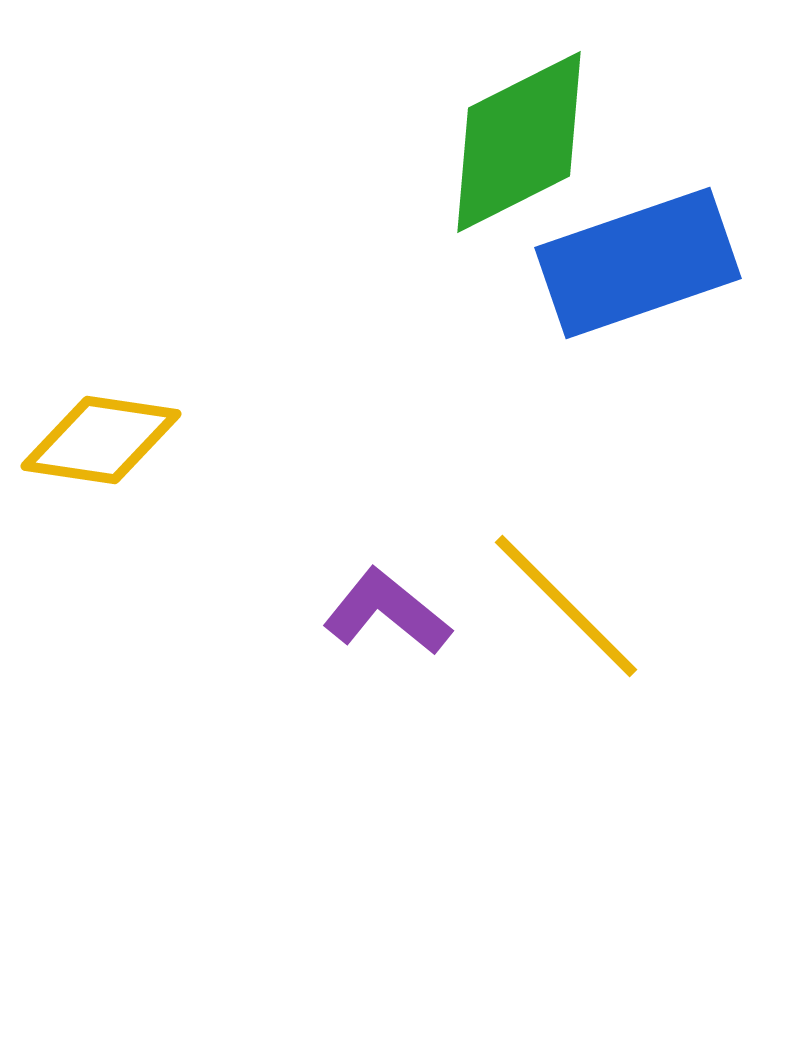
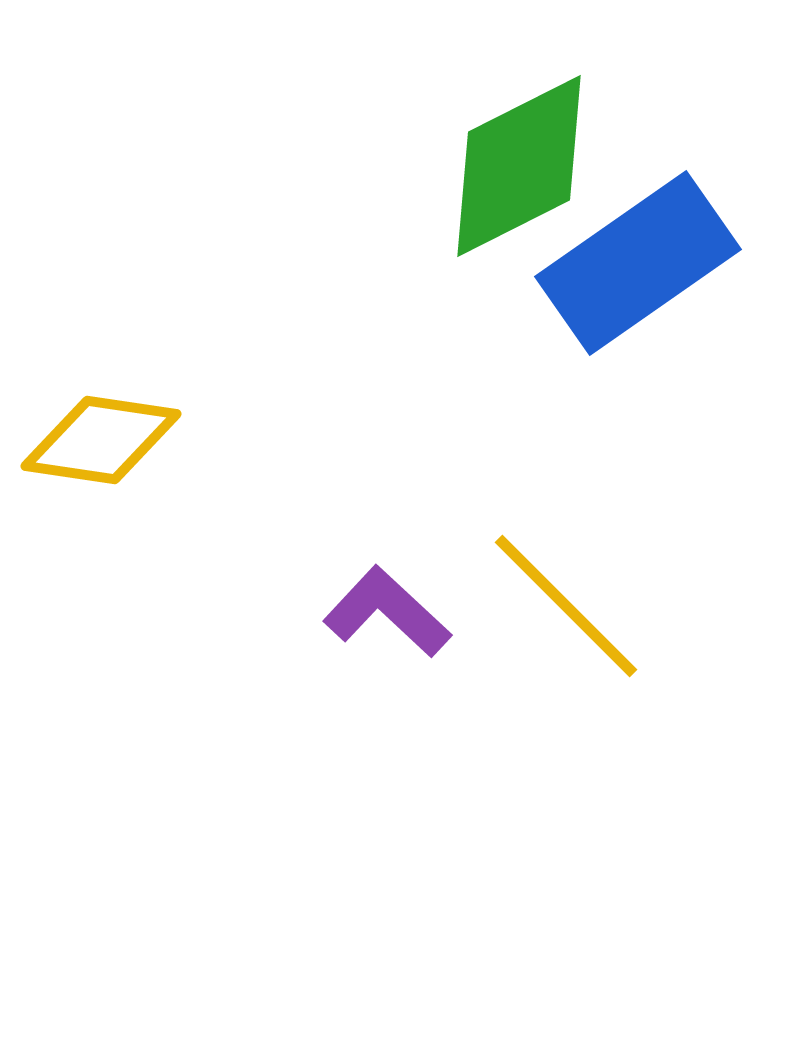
green diamond: moved 24 px down
blue rectangle: rotated 16 degrees counterclockwise
purple L-shape: rotated 4 degrees clockwise
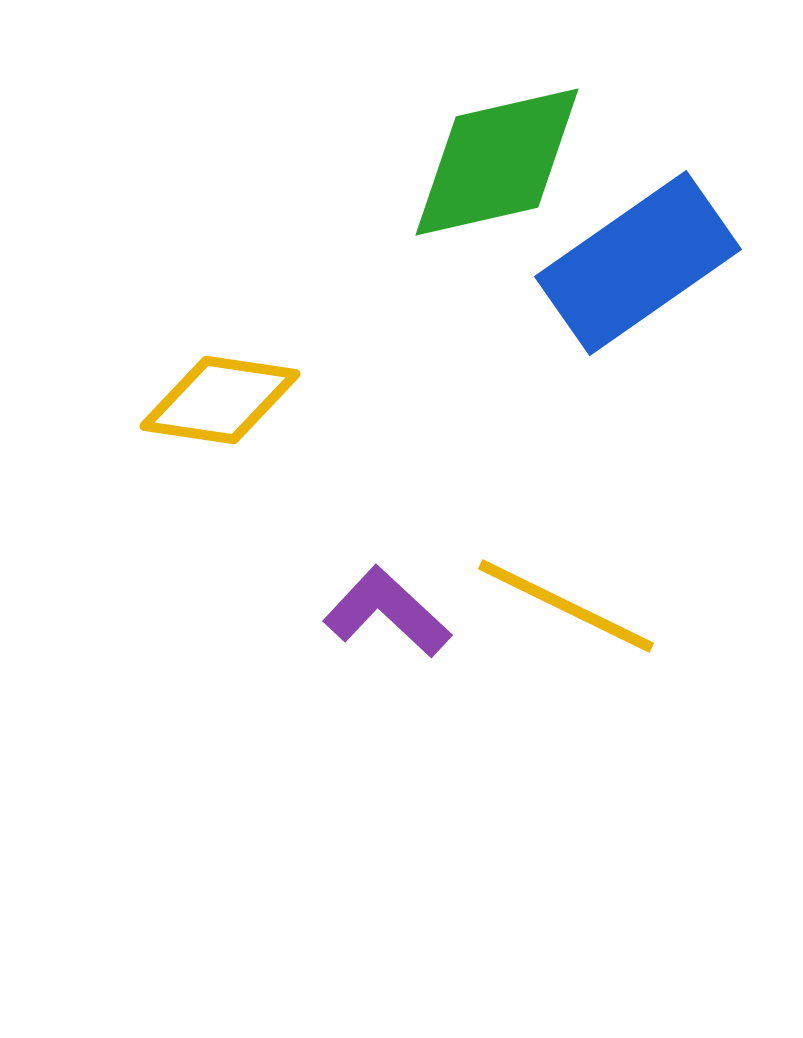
green diamond: moved 22 px left, 4 px up; rotated 14 degrees clockwise
yellow diamond: moved 119 px right, 40 px up
yellow line: rotated 19 degrees counterclockwise
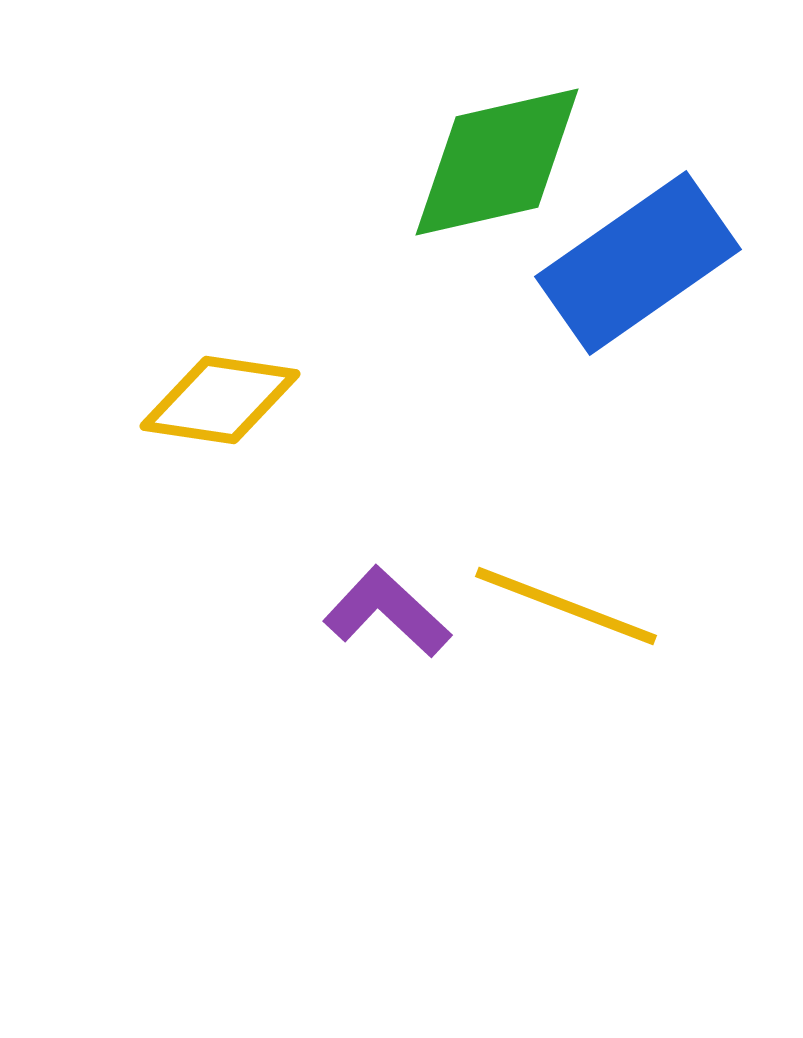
yellow line: rotated 5 degrees counterclockwise
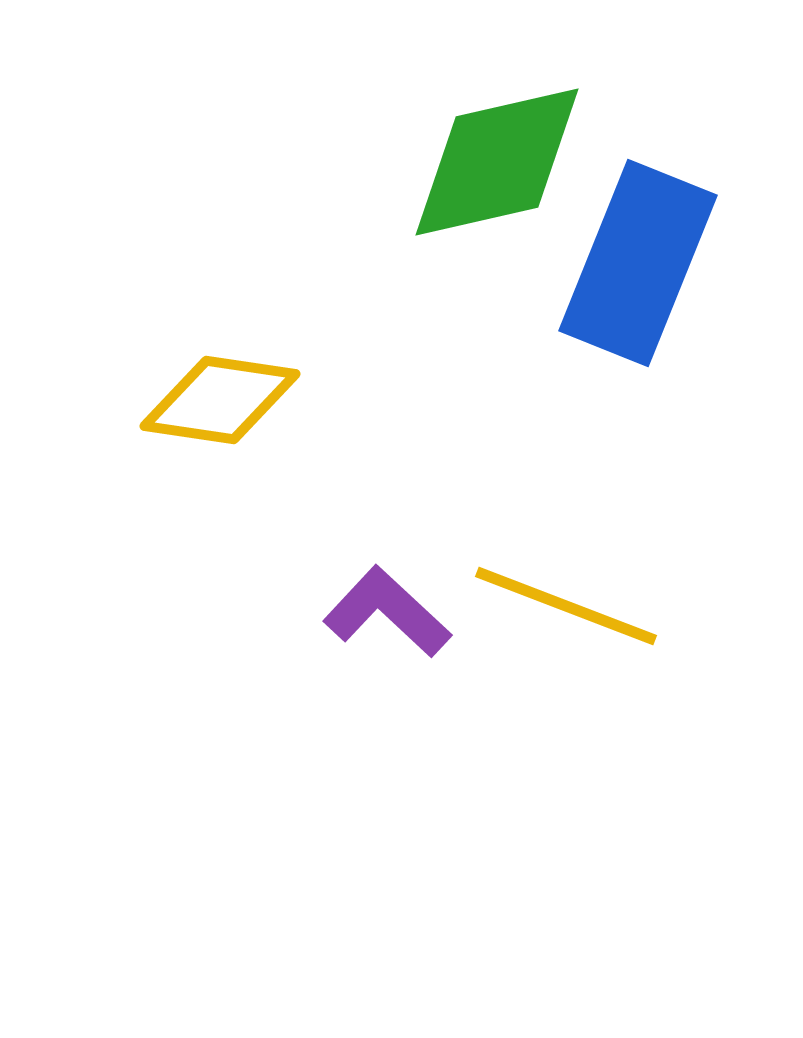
blue rectangle: rotated 33 degrees counterclockwise
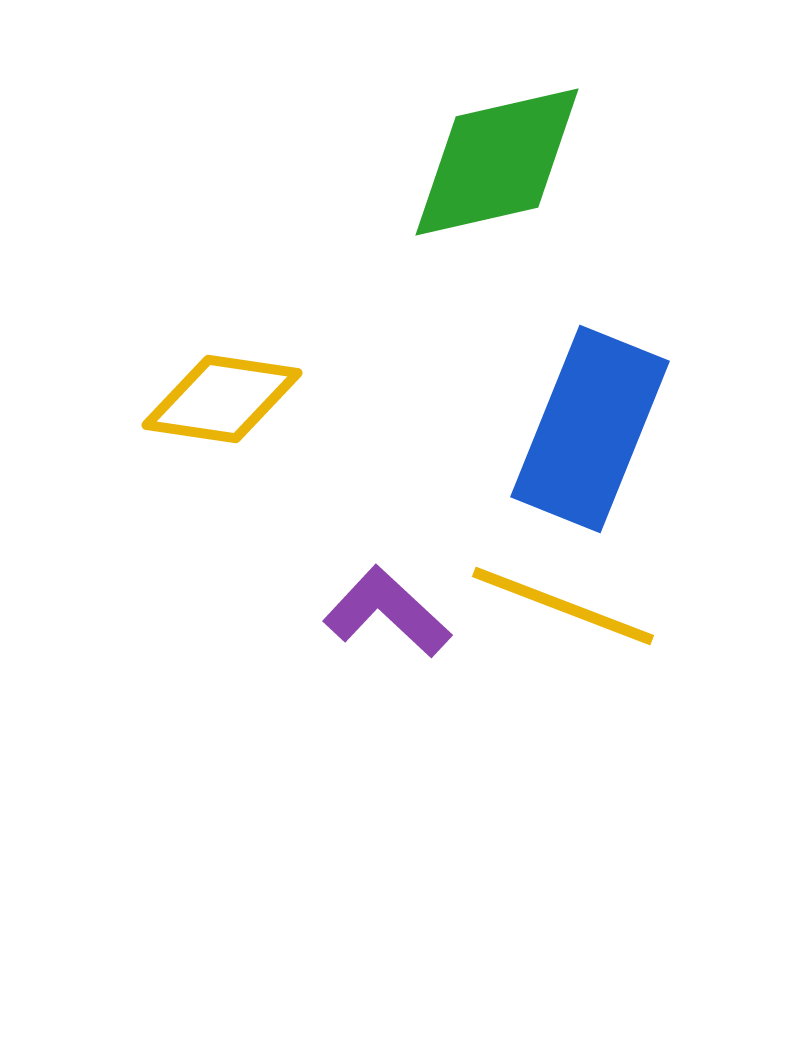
blue rectangle: moved 48 px left, 166 px down
yellow diamond: moved 2 px right, 1 px up
yellow line: moved 3 px left
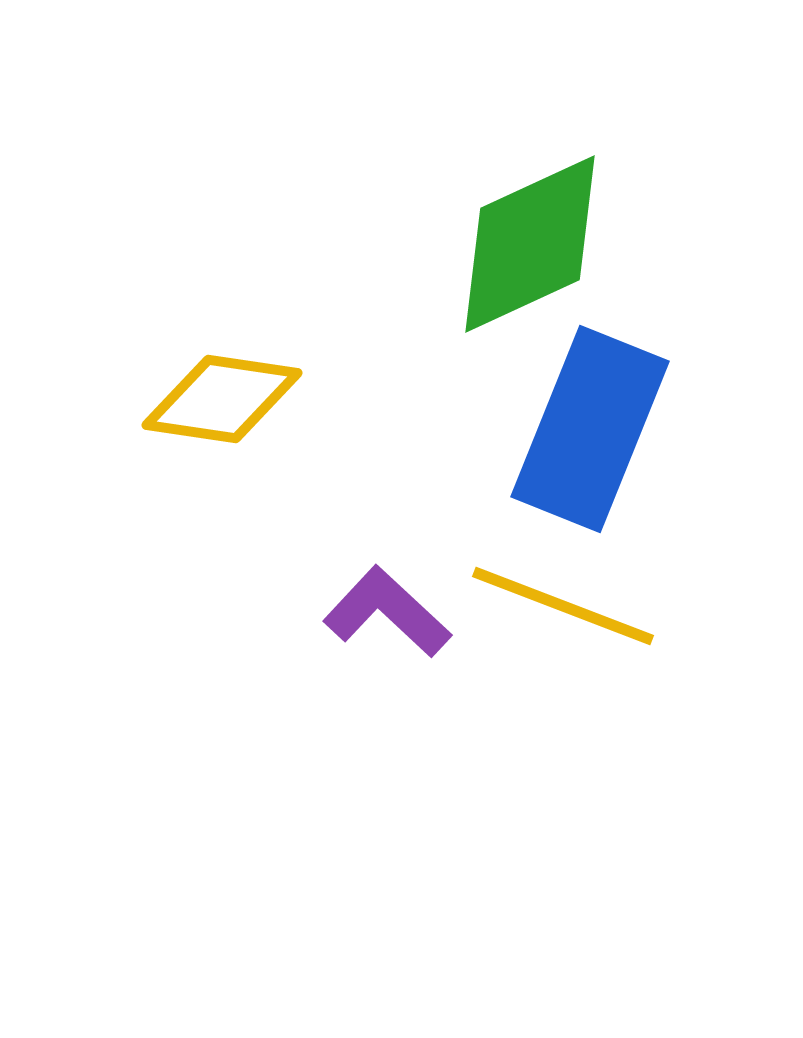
green diamond: moved 33 px right, 82 px down; rotated 12 degrees counterclockwise
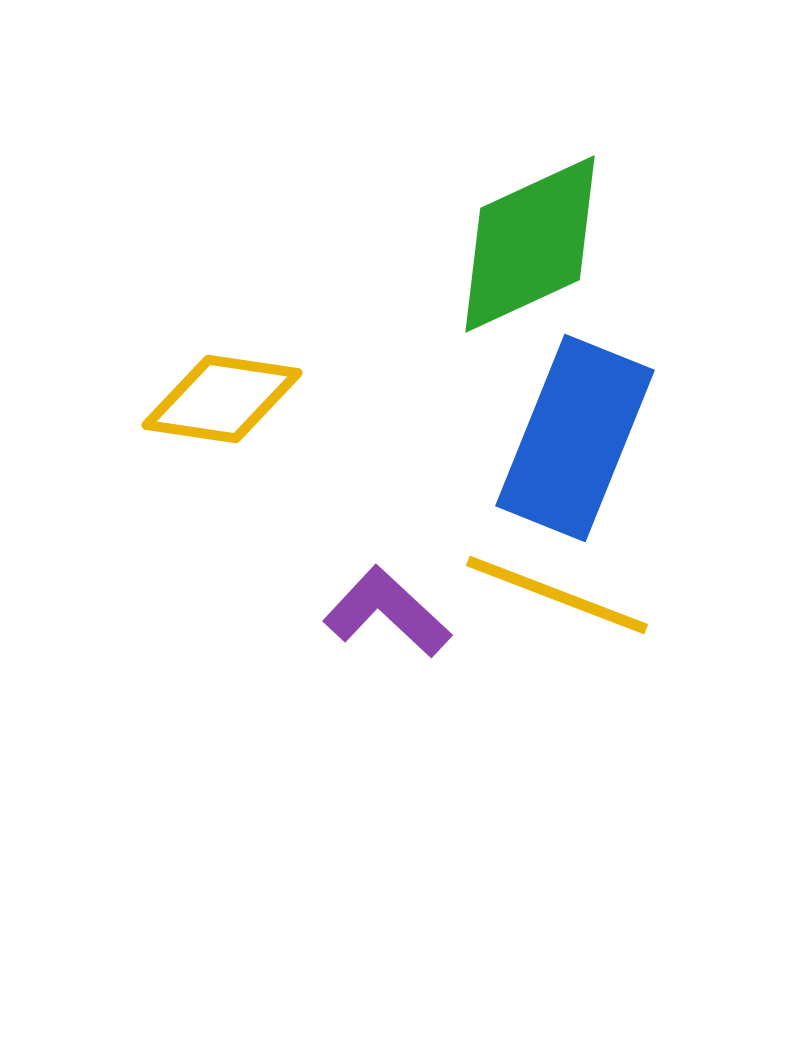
blue rectangle: moved 15 px left, 9 px down
yellow line: moved 6 px left, 11 px up
